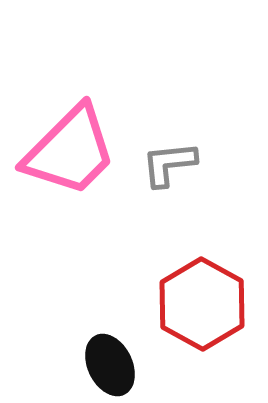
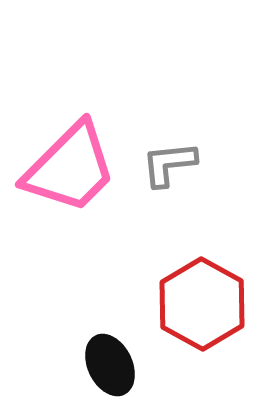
pink trapezoid: moved 17 px down
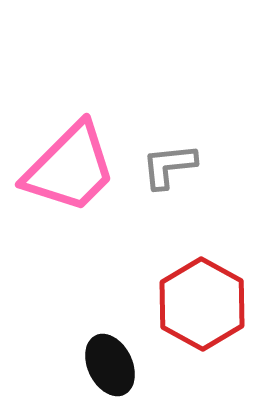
gray L-shape: moved 2 px down
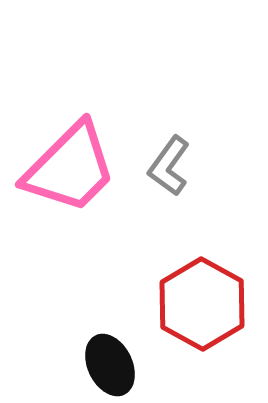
gray L-shape: rotated 48 degrees counterclockwise
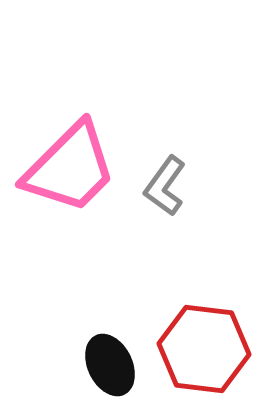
gray L-shape: moved 4 px left, 20 px down
red hexagon: moved 2 px right, 45 px down; rotated 22 degrees counterclockwise
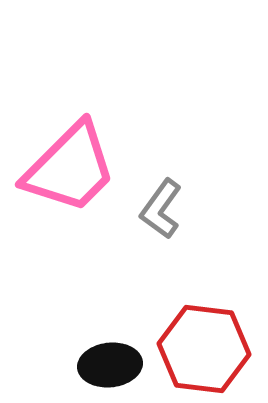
gray L-shape: moved 4 px left, 23 px down
black ellipse: rotated 70 degrees counterclockwise
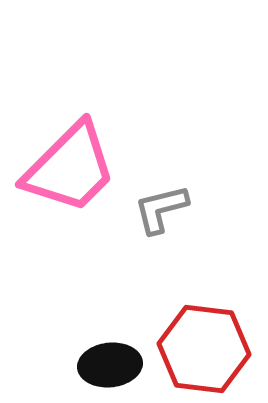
gray L-shape: rotated 40 degrees clockwise
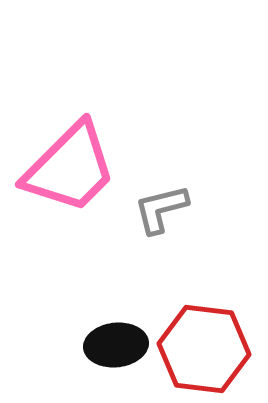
black ellipse: moved 6 px right, 20 px up
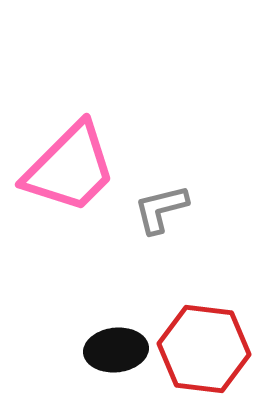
black ellipse: moved 5 px down
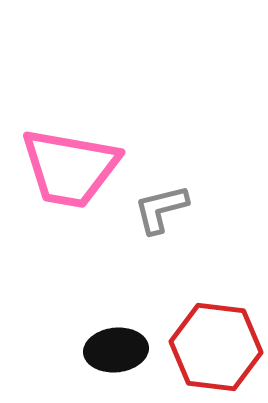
pink trapezoid: rotated 55 degrees clockwise
red hexagon: moved 12 px right, 2 px up
